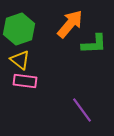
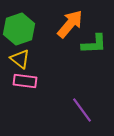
yellow triangle: moved 1 px up
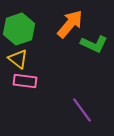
green L-shape: rotated 28 degrees clockwise
yellow triangle: moved 2 px left
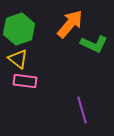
purple line: rotated 20 degrees clockwise
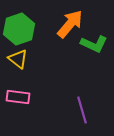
pink rectangle: moved 7 px left, 16 px down
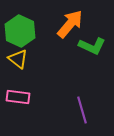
green hexagon: moved 1 px right, 2 px down; rotated 16 degrees counterclockwise
green L-shape: moved 2 px left, 2 px down
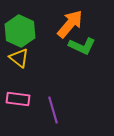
green L-shape: moved 10 px left
yellow triangle: moved 1 px right, 1 px up
pink rectangle: moved 2 px down
purple line: moved 29 px left
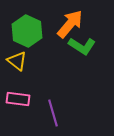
green hexagon: moved 7 px right
green L-shape: rotated 8 degrees clockwise
yellow triangle: moved 2 px left, 3 px down
purple line: moved 3 px down
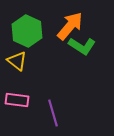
orange arrow: moved 2 px down
pink rectangle: moved 1 px left, 1 px down
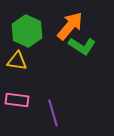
yellow triangle: rotated 30 degrees counterclockwise
